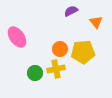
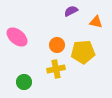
orange triangle: rotated 40 degrees counterclockwise
pink ellipse: rotated 15 degrees counterclockwise
orange circle: moved 3 px left, 4 px up
green circle: moved 11 px left, 9 px down
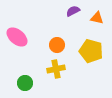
purple semicircle: moved 2 px right
orange triangle: moved 1 px right, 4 px up
yellow pentagon: moved 8 px right, 1 px up; rotated 20 degrees clockwise
green circle: moved 1 px right, 1 px down
